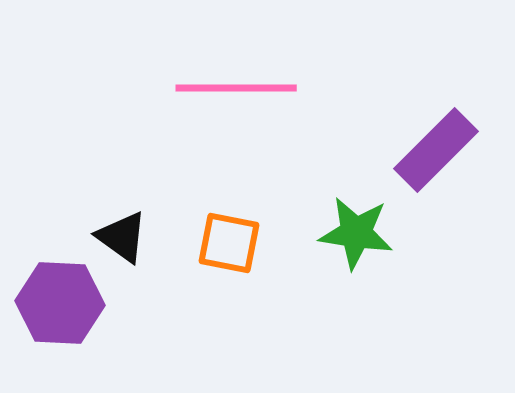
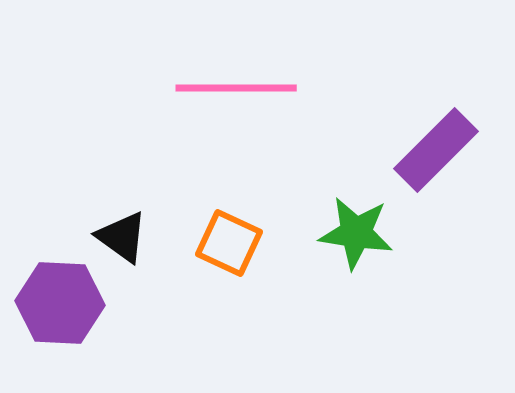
orange square: rotated 14 degrees clockwise
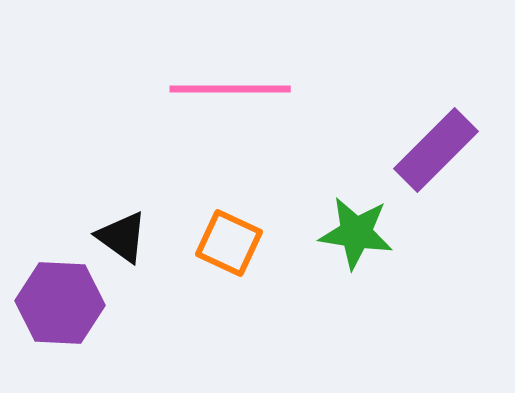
pink line: moved 6 px left, 1 px down
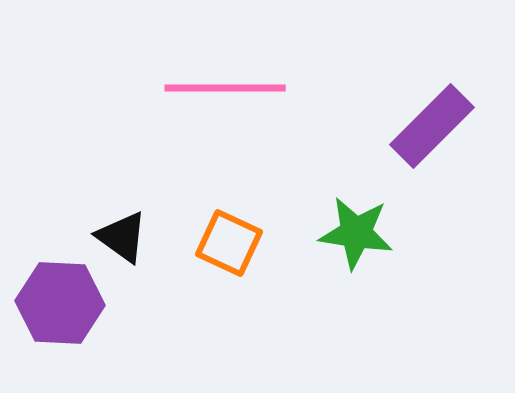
pink line: moved 5 px left, 1 px up
purple rectangle: moved 4 px left, 24 px up
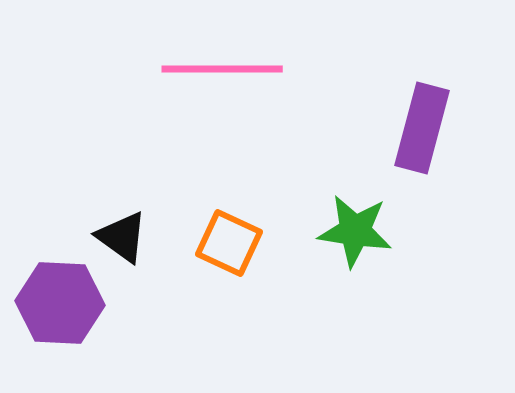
pink line: moved 3 px left, 19 px up
purple rectangle: moved 10 px left, 2 px down; rotated 30 degrees counterclockwise
green star: moved 1 px left, 2 px up
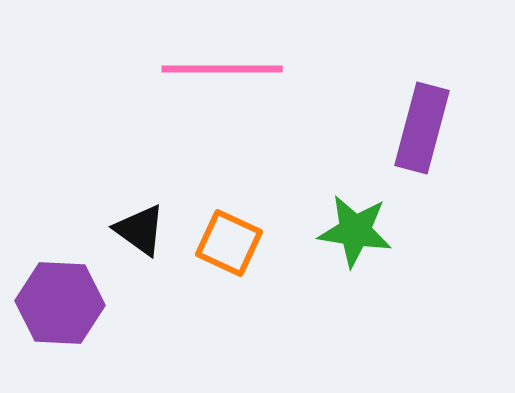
black triangle: moved 18 px right, 7 px up
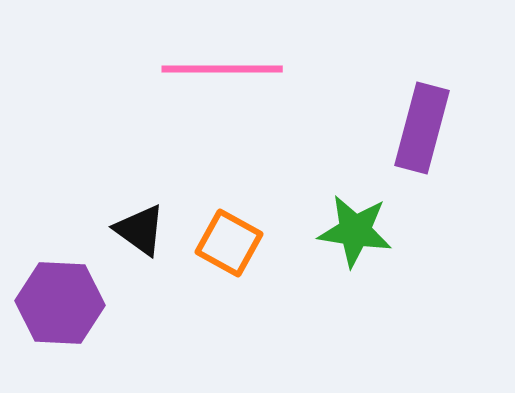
orange square: rotated 4 degrees clockwise
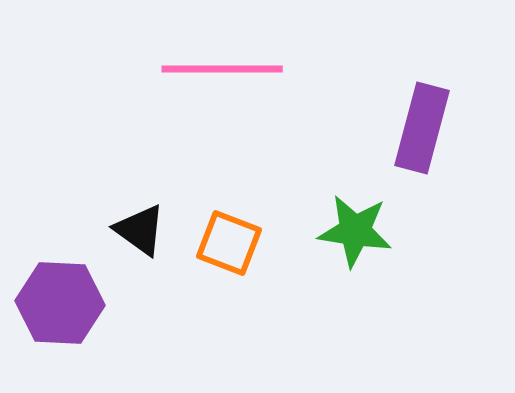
orange square: rotated 8 degrees counterclockwise
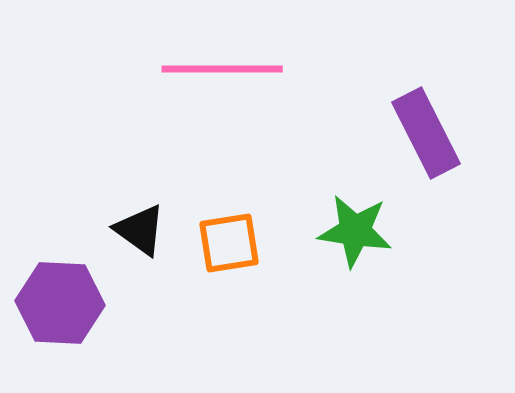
purple rectangle: moved 4 px right, 5 px down; rotated 42 degrees counterclockwise
orange square: rotated 30 degrees counterclockwise
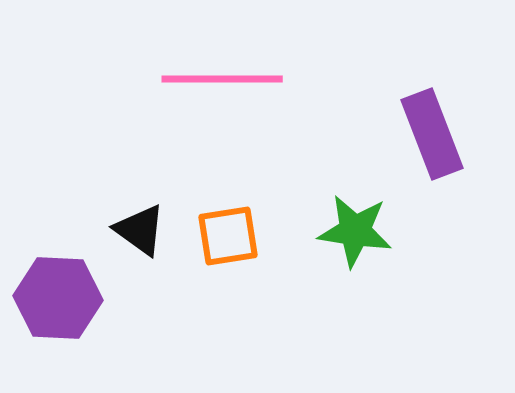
pink line: moved 10 px down
purple rectangle: moved 6 px right, 1 px down; rotated 6 degrees clockwise
orange square: moved 1 px left, 7 px up
purple hexagon: moved 2 px left, 5 px up
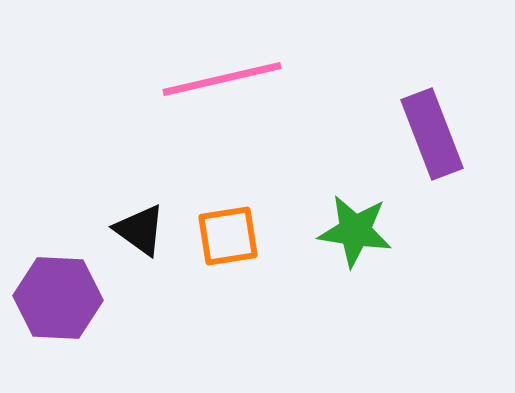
pink line: rotated 13 degrees counterclockwise
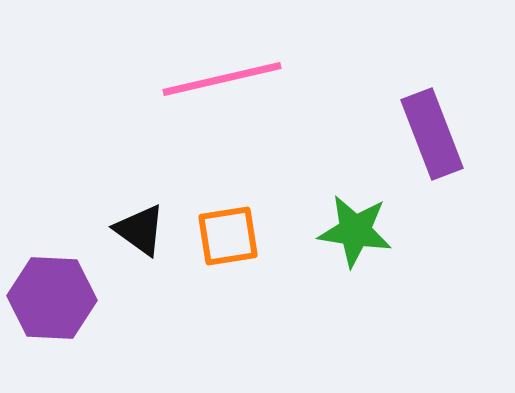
purple hexagon: moved 6 px left
